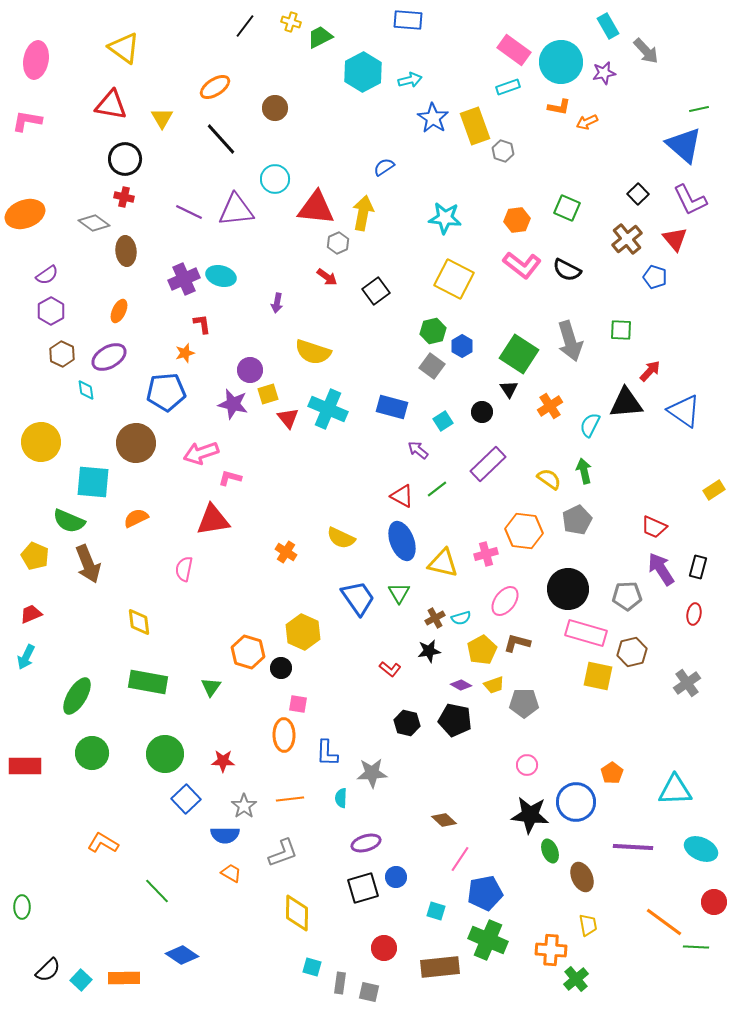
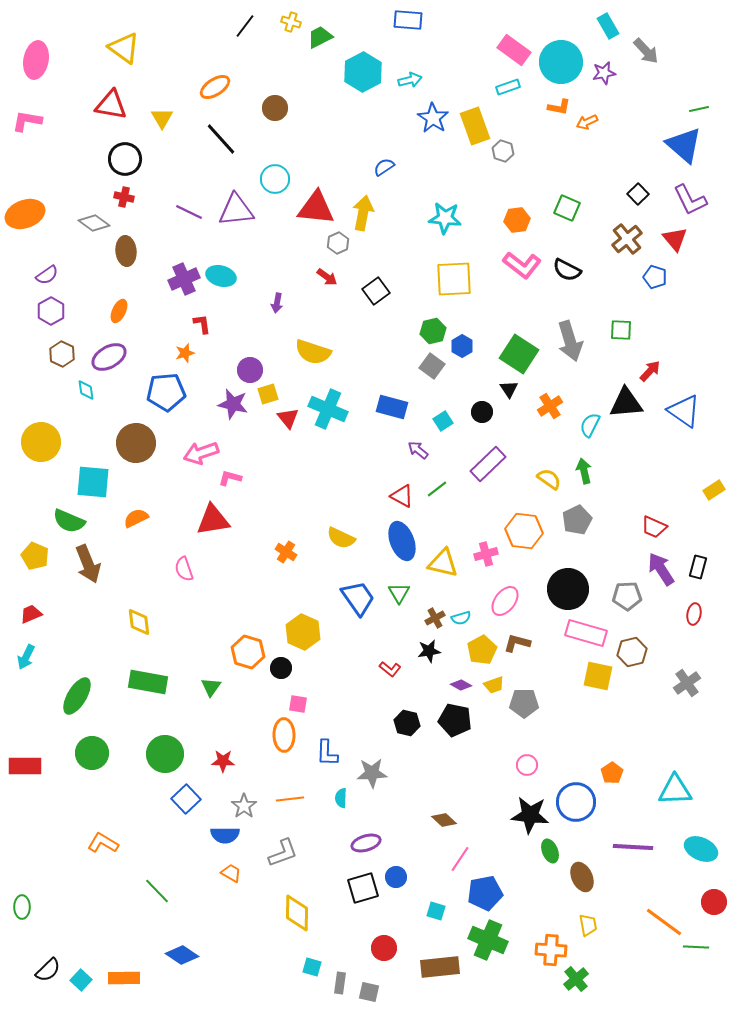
yellow square at (454, 279): rotated 30 degrees counterclockwise
pink semicircle at (184, 569): rotated 30 degrees counterclockwise
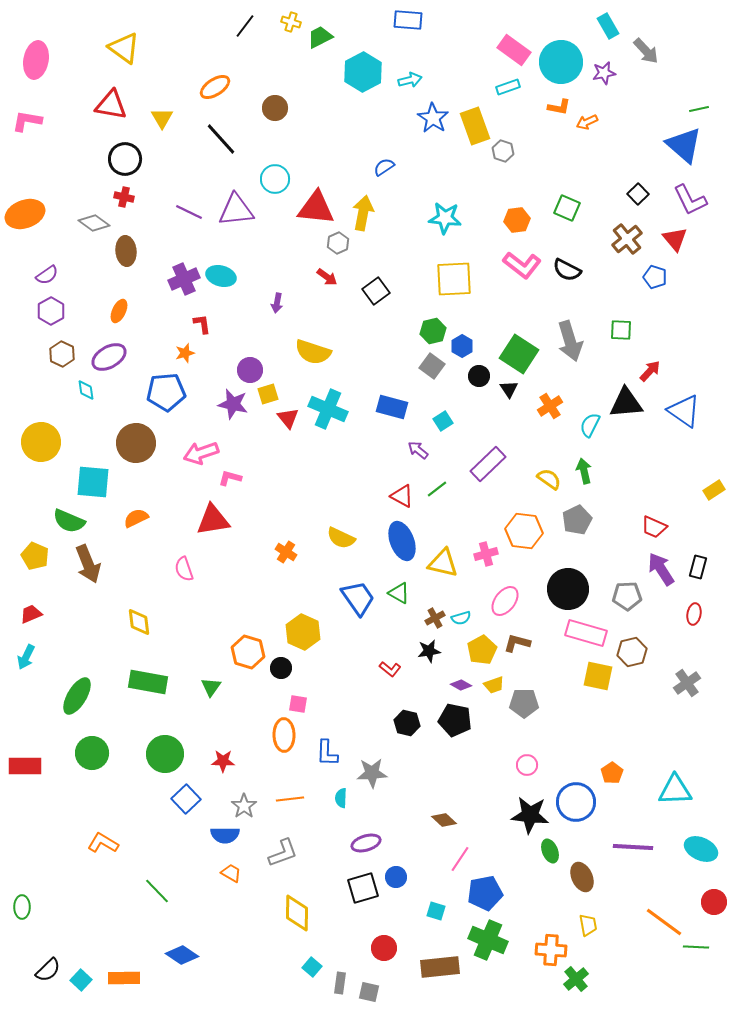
black circle at (482, 412): moved 3 px left, 36 px up
green triangle at (399, 593): rotated 30 degrees counterclockwise
cyan square at (312, 967): rotated 24 degrees clockwise
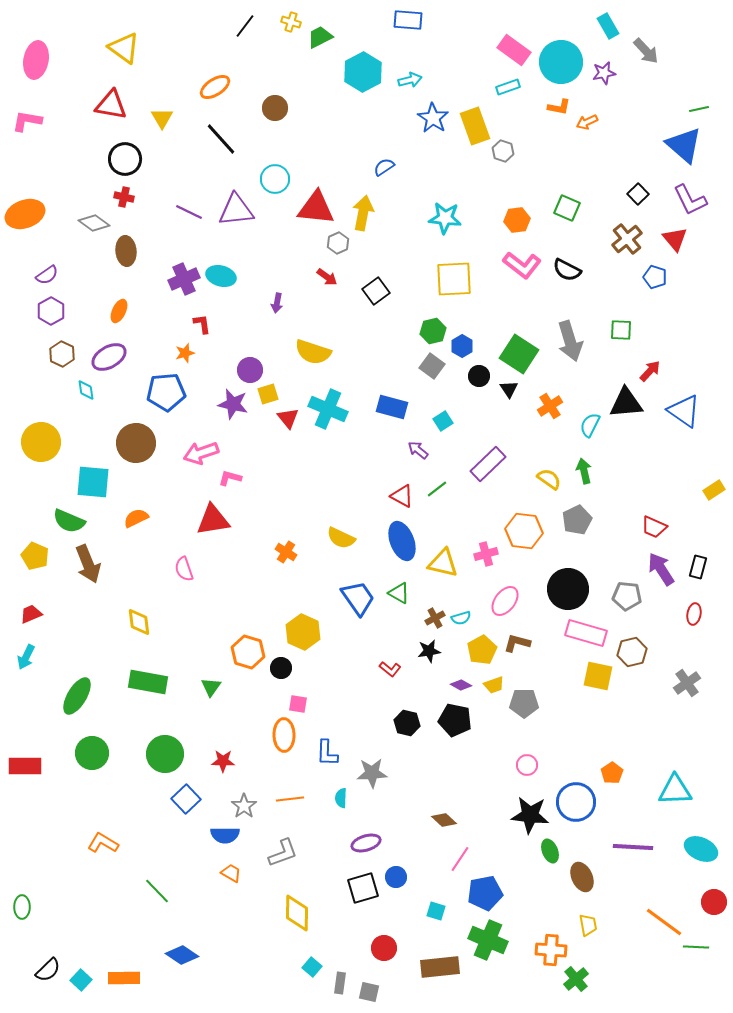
gray pentagon at (627, 596): rotated 8 degrees clockwise
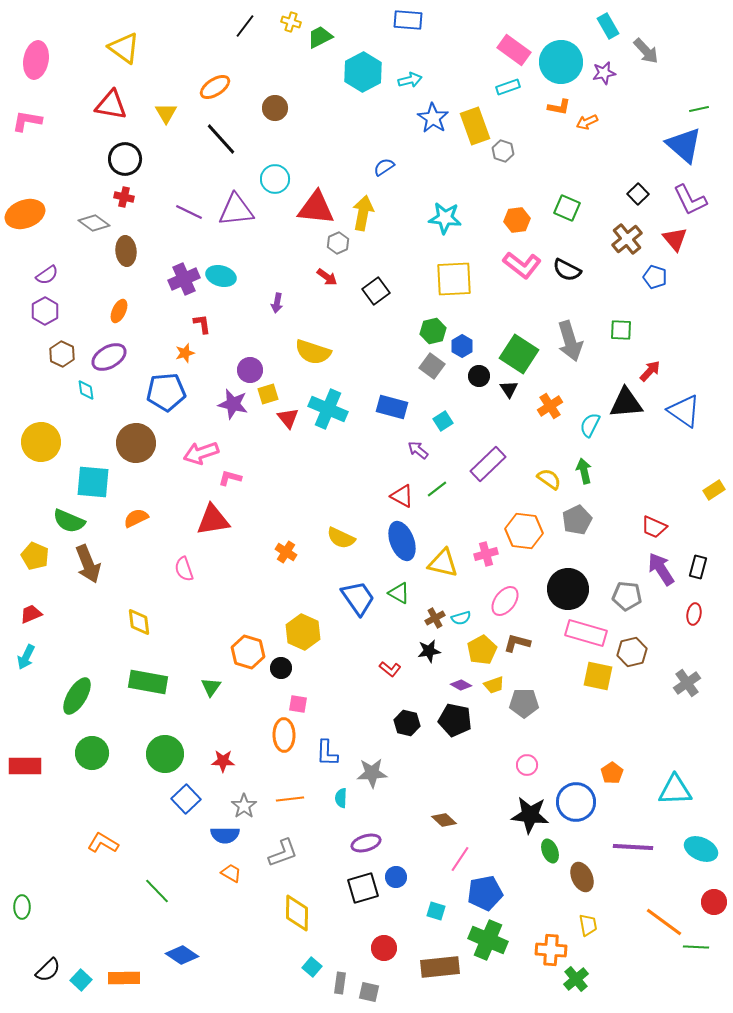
yellow triangle at (162, 118): moved 4 px right, 5 px up
purple hexagon at (51, 311): moved 6 px left
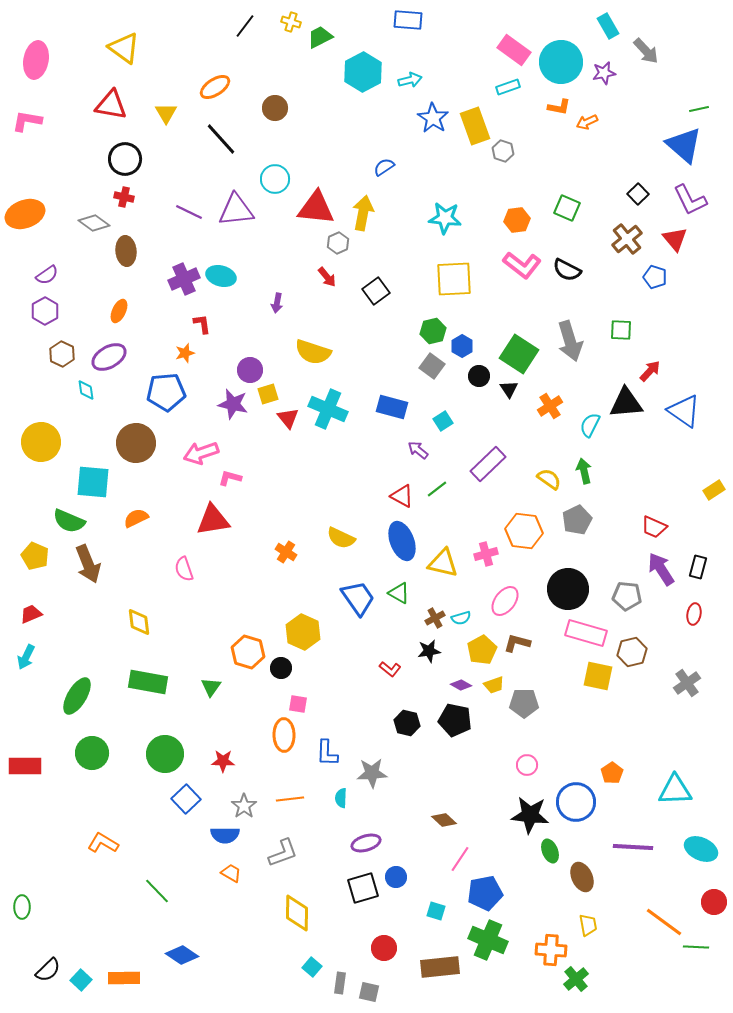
red arrow at (327, 277): rotated 15 degrees clockwise
